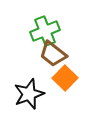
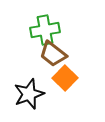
green cross: moved 1 px up; rotated 12 degrees clockwise
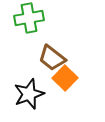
green cross: moved 16 px left, 12 px up
brown trapezoid: moved 1 px left, 4 px down
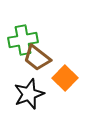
green cross: moved 6 px left, 22 px down
brown trapezoid: moved 15 px left
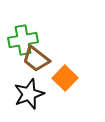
brown trapezoid: moved 1 px left, 1 px down
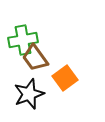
brown trapezoid: moved 1 px left, 1 px up; rotated 16 degrees clockwise
orange square: rotated 10 degrees clockwise
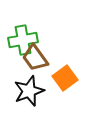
black star: moved 3 px up
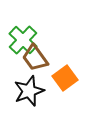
green cross: rotated 36 degrees counterclockwise
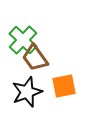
orange square: moved 1 px left, 8 px down; rotated 25 degrees clockwise
black star: moved 2 px left, 1 px down
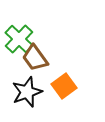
green cross: moved 4 px left, 1 px up
orange square: rotated 25 degrees counterclockwise
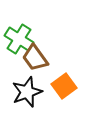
green cross: rotated 12 degrees counterclockwise
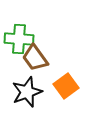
green cross: rotated 28 degrees counterclockwise
orange square: moved 2 px right
